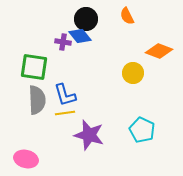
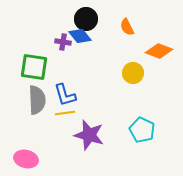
orange semicircle: moved 11 px down
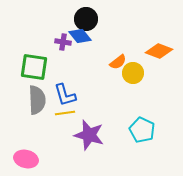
orange semicircle: moved 9 px left, 35 px down; rotated 102 degrees counterclockwise
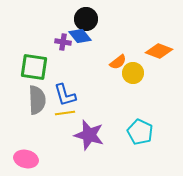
cyan pentagon: moved 2 px left, 2 px down
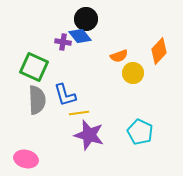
orange diamond: rotated 68 degrees counterclockwise
orange semicircle: moved 1 px right, 6 px up; rotated 18 degrees clockwise
green square: rotated 16 degrees clockwise
yellow line: moved 14 px right
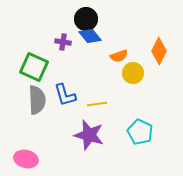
blue diamond: moved 10 px right
orange diamond: rotated 16 degrees counterclockwise
yellow line: moved 18 px right, 9 px up
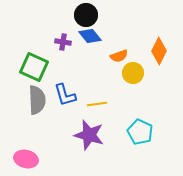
black circle: moved 4 px up
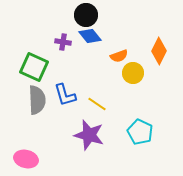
yellow line: rotated 42 degrees clockwise
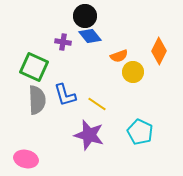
black circle: moved 1 px left, 1 px down
yellow circle: moved 1 px up
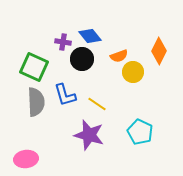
black circle: moved 3 px left, 43 px down
gray semicircle: moved 1 px left, 2 px down
pink ellipse: rotated 20 degrees counterclockwise
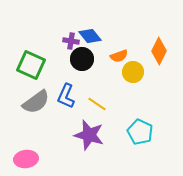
purple cross: moved 8 px right, 1 px up
green square: moved 3 px left, 2 px up
blue L-shape: moved 1 px right, 1 px down; rotated 40 degrees clockwise
gray semicircle: rotated 56 degrees clockwise
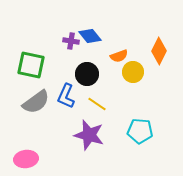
black circle: moved 5 px right, 15 px down
green square: rotated 12 degrees counterclockwise
cyan pentagon: moved 1 px up; rotated 20 degrees counterclockwise
